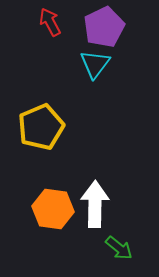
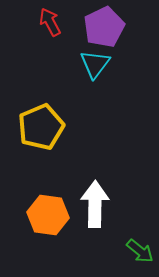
orange hexagon: moved 5 px left, 6 px down
green arrow: moved 21 px right, 3 px down
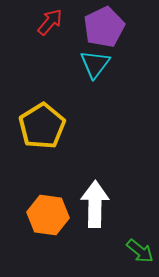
red arrow: rotated 68 degrees clockwise
yellow pentagon: moved 1 px right, 1 px up; rotated 9 degrees counterclockwise
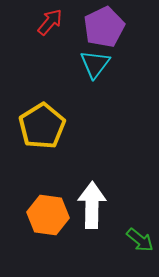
white arrow: moved 3 px left, 1 px down
green arrow: moved 11 px up
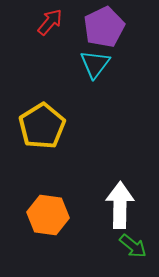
white arrow: moved 28 px right
green arrow: moved 7 px left, 6 px down
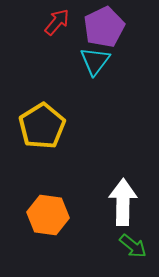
red arrow: moved 7 px right
cyan triangle: moved 3 px up
white arrow: moved 3 px right, 3 px up
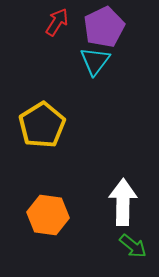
red arrow: rotated 8 degrees counterclockwise
yellow pentagon: moved 1 px up
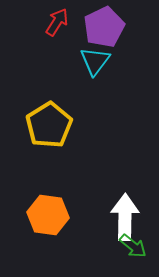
yellow pentagon: moved 7 px right
white arrow: moved 2 px right, 15 px down
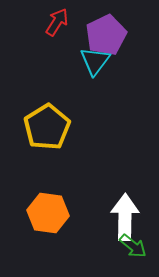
purple pentagon: moved 2 px right, 8 px down
yellow pentagon: moved 2 px left, 2 px down
orange hexagon: moved 2 px up
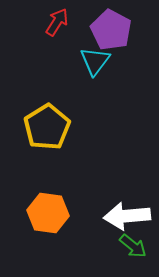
purple pentagon: moved 5 px right, 5 px up; rotated 18 degrees counterclockwise
white arrow: moved 2 px right, 1 px up; rotated 96 degrees counterclockwise
